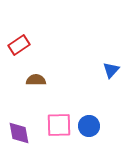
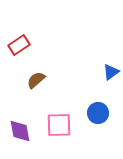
blue triangle: moved 2 px down; rotated 12 degrees clockwise
brown semicircle: rotated 42 degrees counterclockwise
blue circle: moved 9 px right, 13 px up
purple diamond: moved 1 px right, 2 px up
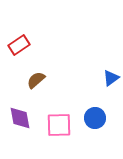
blue triangle: moved 6 px down
blue circle: moved 3 px left, 5 px down
purple diamond: moved 13 px up
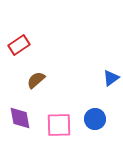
blue circle: moved 1 px down
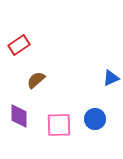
blue triangle: rotated 12 degrees clockwise
purple diamond: moved 1 px left, 2 px up; rotated 10 degrees clockwise
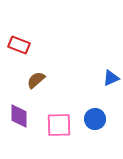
red rectangle: rotated 55 degrees clockwise
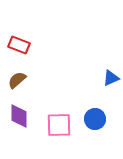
brown semicircle: moved 19 px left
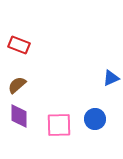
brown semicircle: moved 5 px down
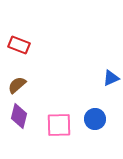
purple diamond: rotated 15 degrees clockwise
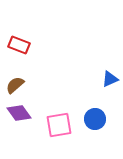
blue triangle: moved 1 px left, 1 px down
brown semicircle: moved 2 px left
purple diamond: moved 3 px up; rotated 50 degrees counterclockwise
pink square: rotated 8 degrees counterclockwise
